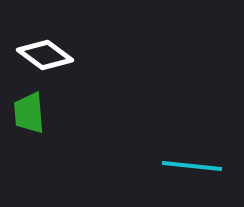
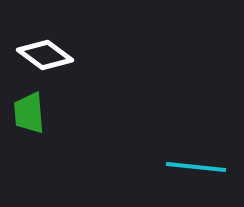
cyan line: moved 4 px right, 1 px down
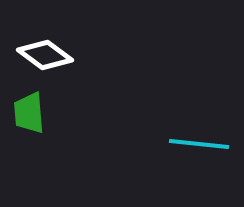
cyan line: moved 3 px right, 23 px up
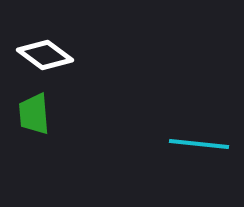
green trapezoid: moved 5 px right, 1 px down
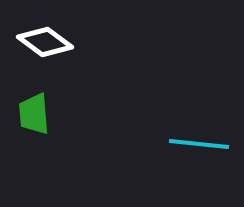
white diamond: moved 13 px up
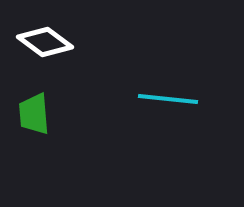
cyan line: moved 31 px left, 45 px up
